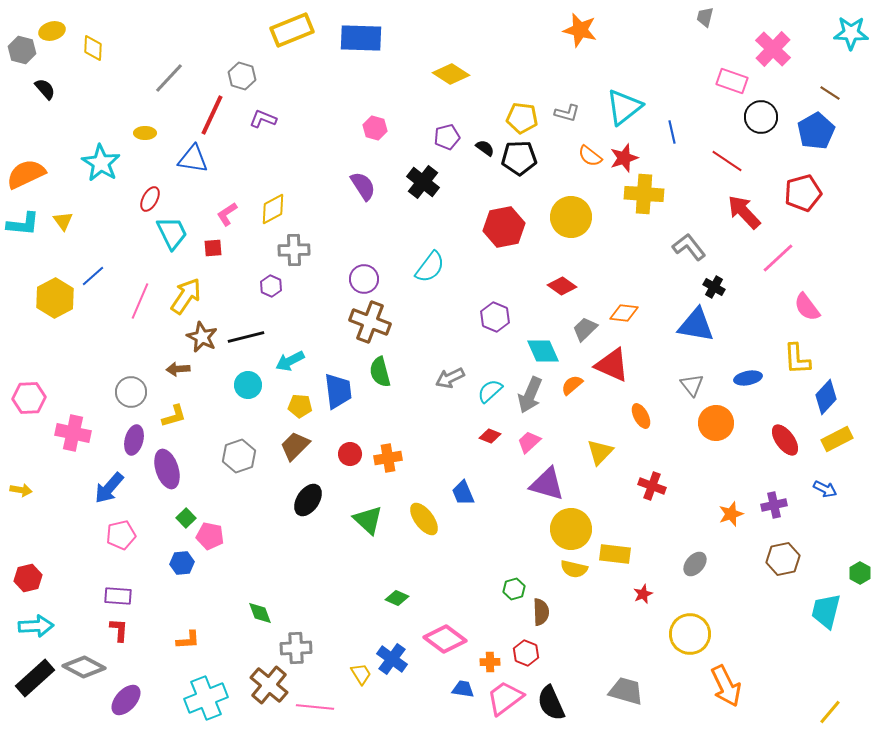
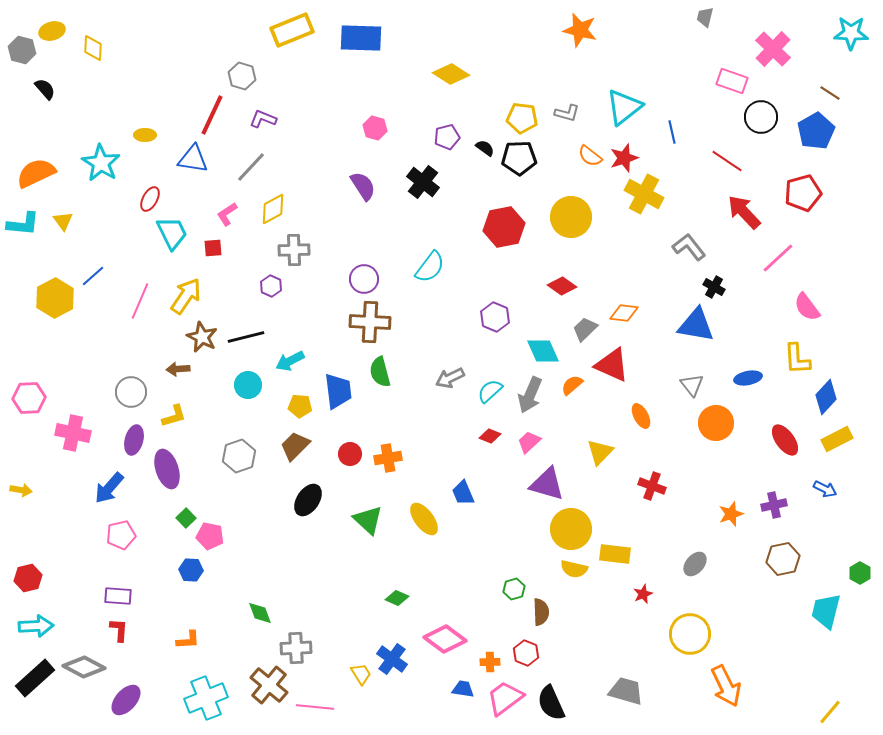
gray line at (169, 78): moved 82 px right, 89 px down
yellow ellipse at (145, 133): moved 2 px down
orange semicircle at (26, 174): moved 10 px right, 1 px up
yellow cross at (644, 194): rotated 24 degrees clockwise
brown cross at (370, 322): rotated 18 degrees counterclockwise
blue hexagon at (182, 563): moved 9 px right, 7 px down; rotated 10 degrees clockwise
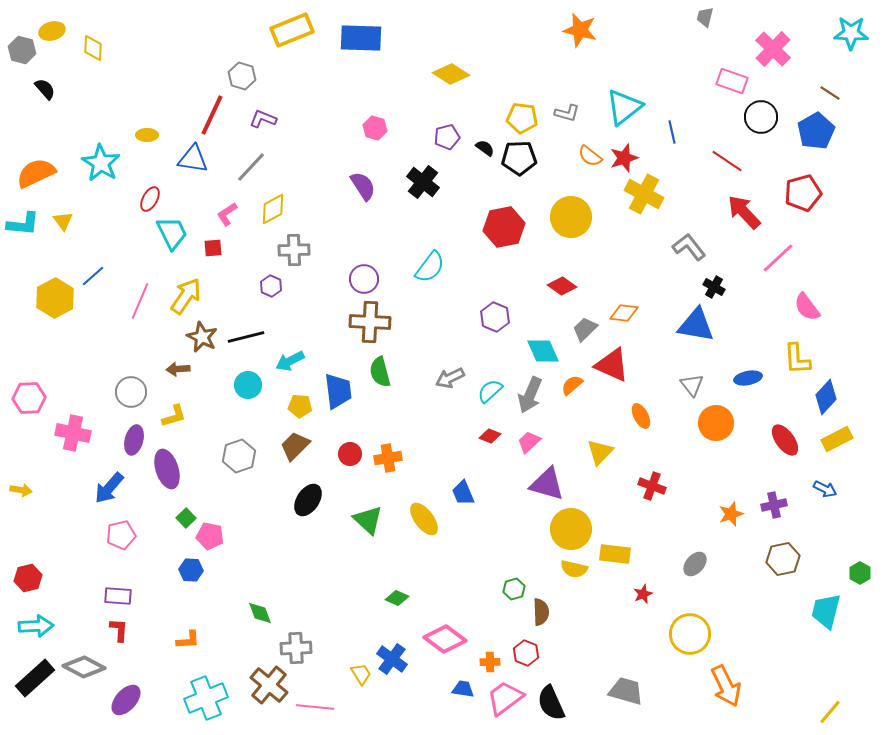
yellow ellipse at (145, 135): moved 2 px right
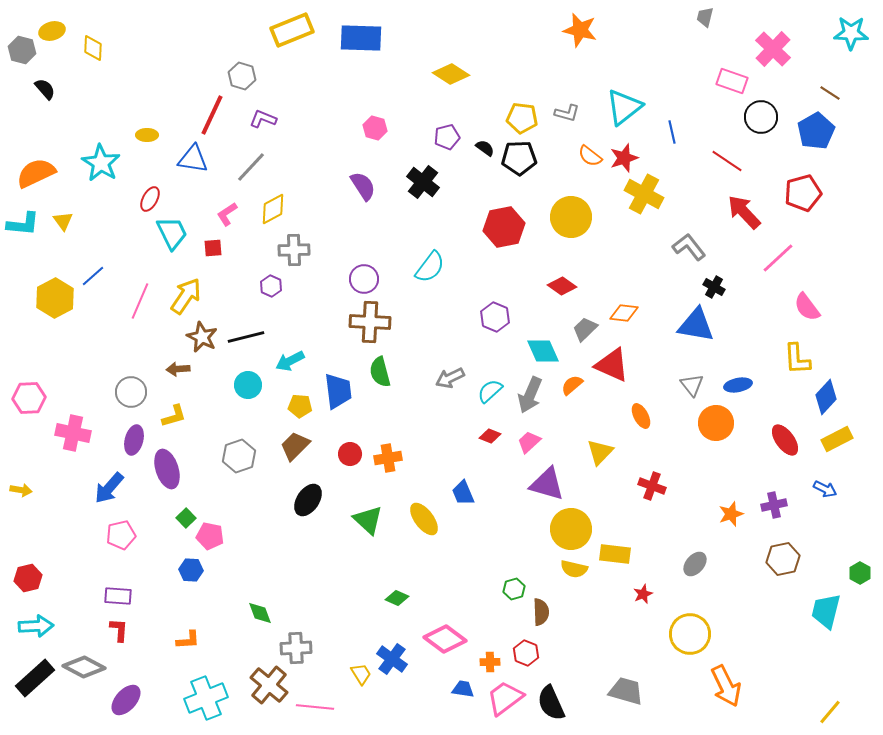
blue ellipse at (748, 378): moved 10 px left, 7 px down
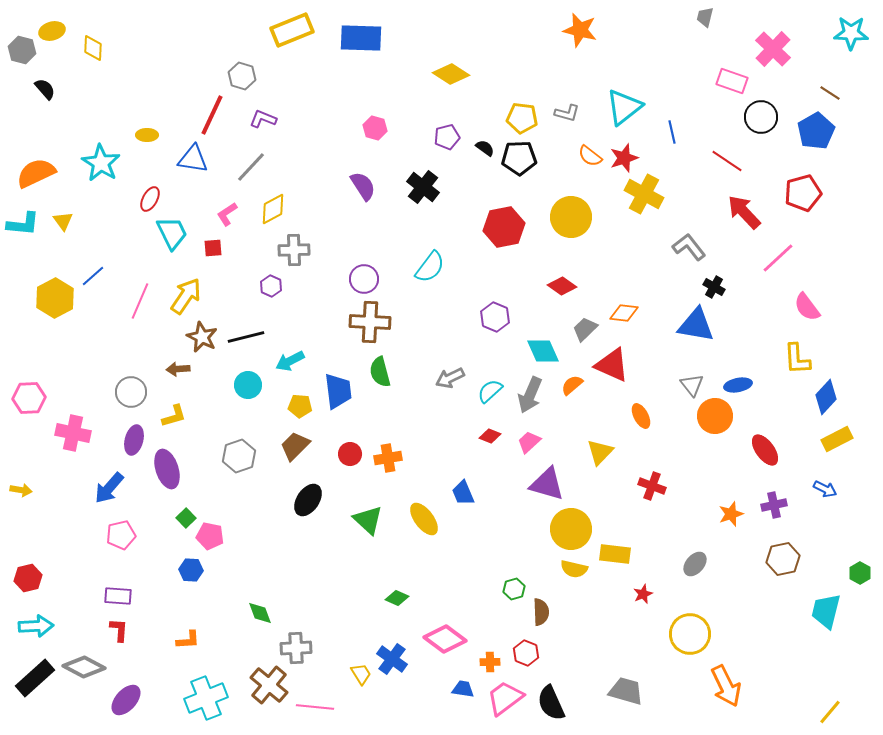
black cross at (423, 182): moved 5 px down
orange circle at (716, 423): moved 1 px left, 7 px up
red ellipse at (785, 440): moved 20 px left, 10 px down
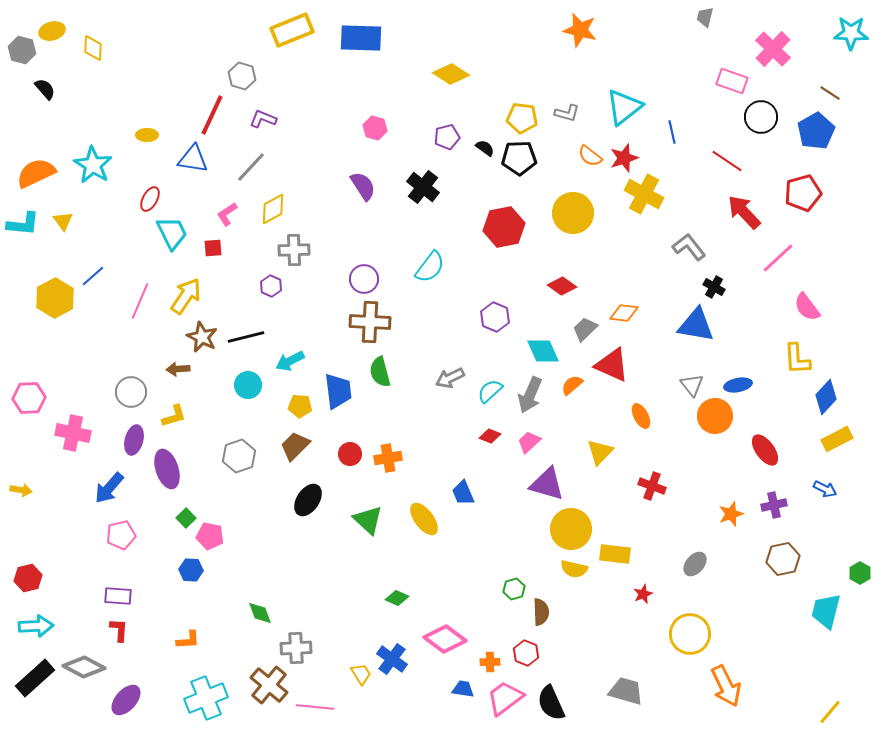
cyan star at (101, 163): moved 8 px left, 2 px down
yellow circle at (571, 217): moved 2 px right, 4 px up
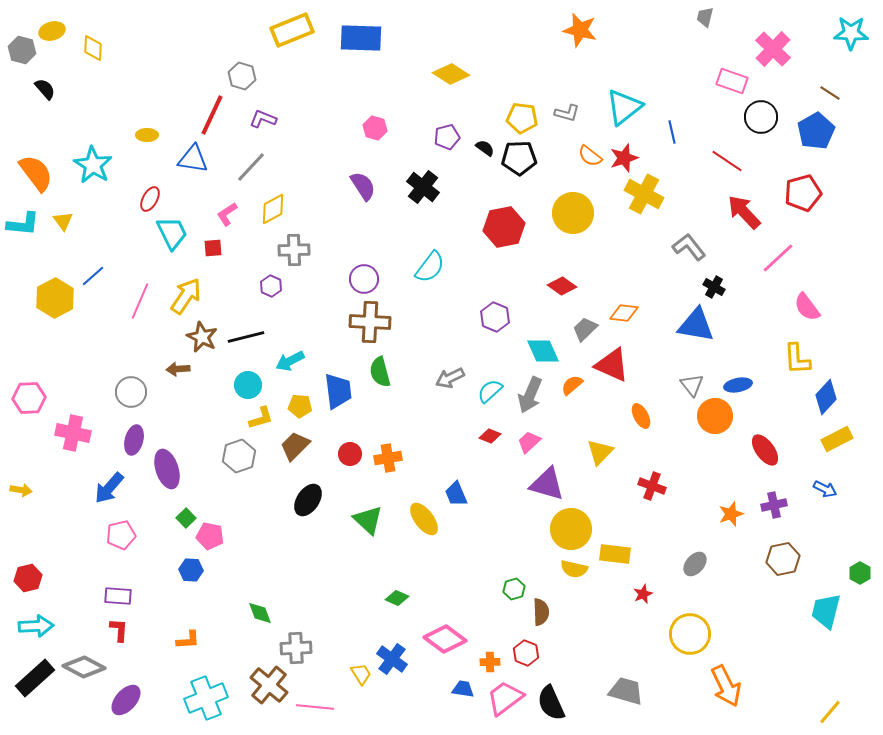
orange semicircle at (36, 173): rotated 78 degrees clockwise
yellow L-shape at (174, 416): moved 87 px right, 2 px down
blue trapezoid at (463, 493): moved 7 px left, 1 px down
